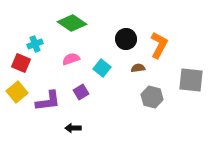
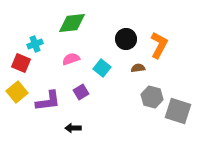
green diamond: rotated 40 degrees counterclockwise
gray square: moved 13 px left, 31 px down; rotated 12 degrees clockwise
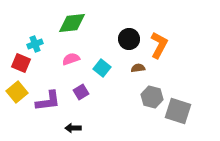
black circle: moved 3 px right
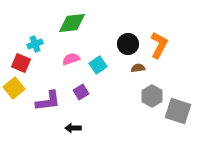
black circle: moved 1 px left, 5 px down
cyan square: moved 4 px left, 3 px up; rotated 18 degrees clockwise
yellow square: moved 3 px left, 4 px up
gray hexagon: moved 1 px up; rotated 15 degrees clockwise
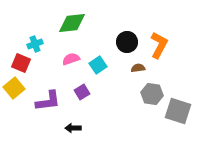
black circle: moved 1 px left, 2 px up
purple square: moved 1 px right
gray hexagon: moved 2 px up; rotated 20 degrees counterclockwise
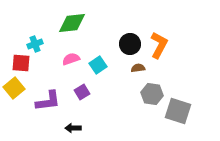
black circle: moved 3 px right, 2 px down
red square: rotated 18 degrees counterclockwise
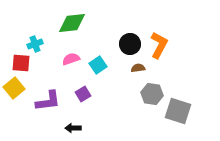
purple square: moved 1 px right, 2 px down
